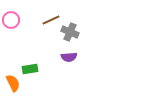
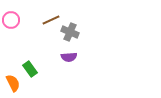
green rectangle: rotated 63 degrees clockwise
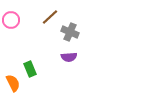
brown line: moved 1 px left, 3 px up; rotated 18 degrees counterclockwise
green rectangle: rotated 14 degrees clockwise
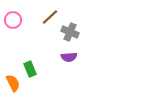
pink circle: moved 2 px right
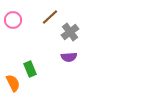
gray cross: rotated 30 degrees clockwise
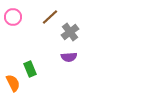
pink circle: moved 3 px up
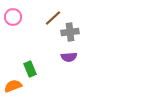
brown line: moved 3 px right, 1 px down
gray cross: rotated 30 degrees clockwise
orange semicircle: moved 3 px down; rotated 84 degrees counterclockwise
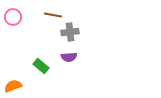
brown line: moved 3 px up; rotated 54 degrees clockwise
green rectangle: moved 11 px right, 3 px up; rotated 28 degrees counterclockwise
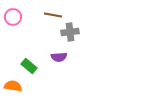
purple semicircle: moved 10 px left
green rectangle: moved 12 px left
orange semicircle: rotated 30 degrees clockwise
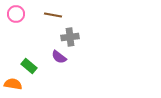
pink circle: moved 3 px right, 3 px up
gray cross: moved 5 px down
purple semicircle: rotated 42 degrees clockwise
orange semicircle: moved 2 px up
